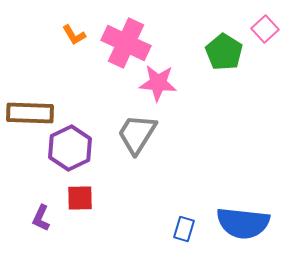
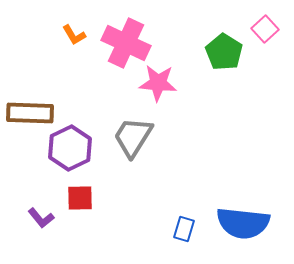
gray trapezoid: moved 4 px left, 3 px down
purple L-shape: rotated 64 degrees counterclockwise
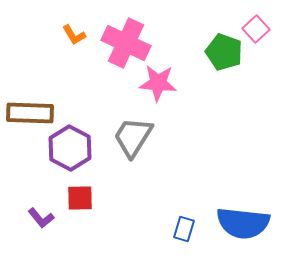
pink square: moved 9 px left
green pentagon: rotated 12 degrees counterclockwise
purple hexagon: rotated 6 degrees counterclockwise
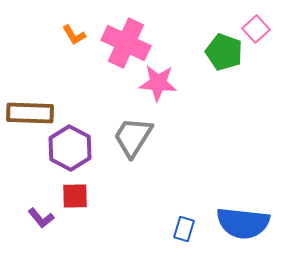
red square: moved 5 px left, 2 px up
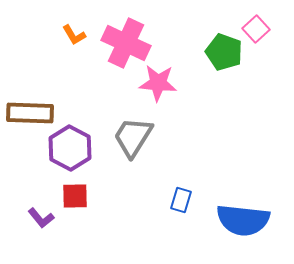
blue semicircle: moved 3 px up
blue rectangle: moved 3 px left, 29 px up
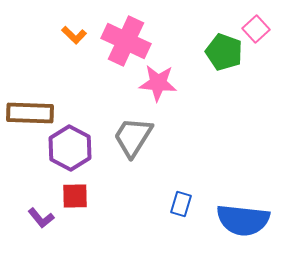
orange L-shape: rotated 15 degrees counterclockwise
pink cross: moved 2 px up
blue rectangle: moved 4 px down
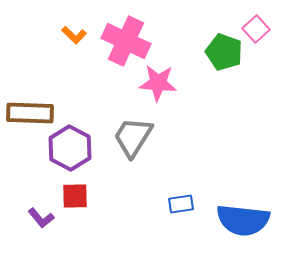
blue rectangle: rotated 65 degrees clockwise
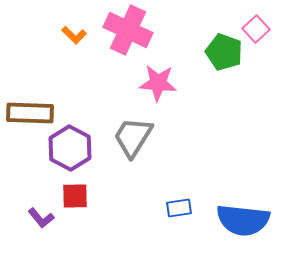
pink cross: moved 2 px right, 11 px up
blue rectangle: moved 2 px left, 4 px down
